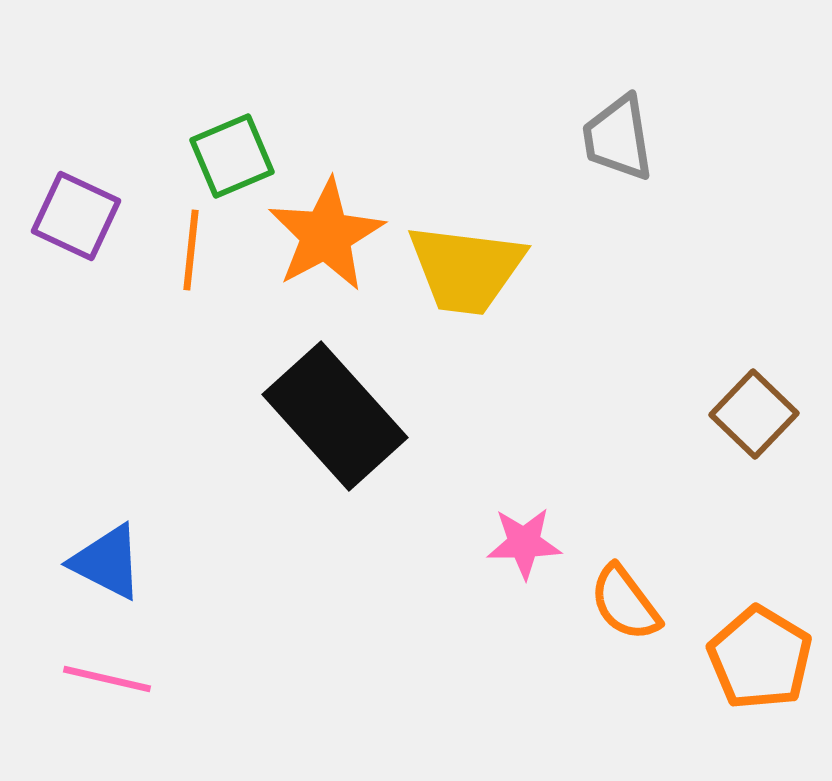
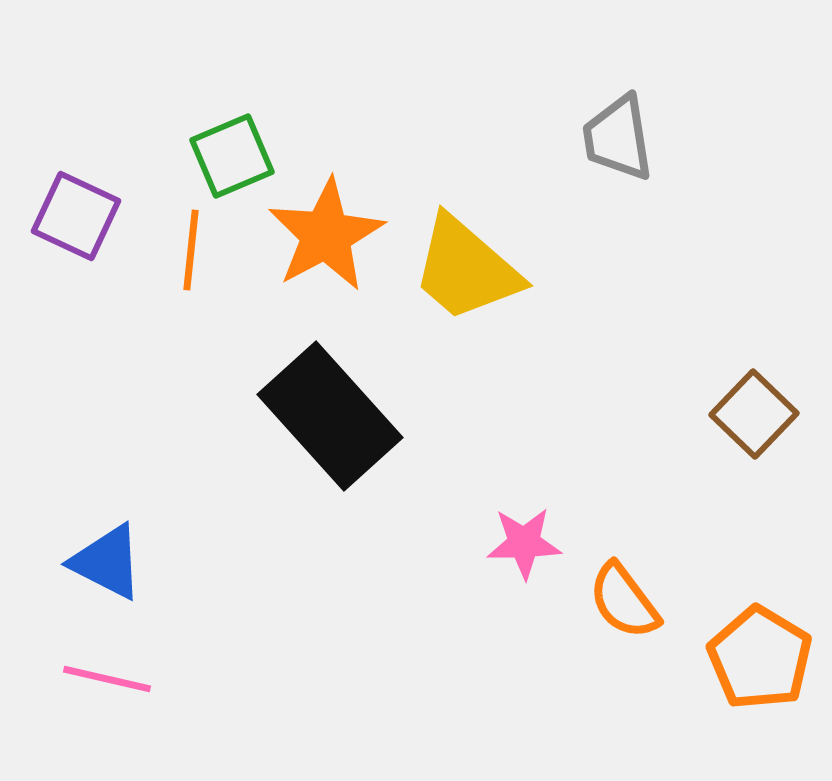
yellow trapezoid: rotated 34 degrees clockwise
black rectangle: moved 5 px left
orange semicircle: moved 1 px left, 2 px up
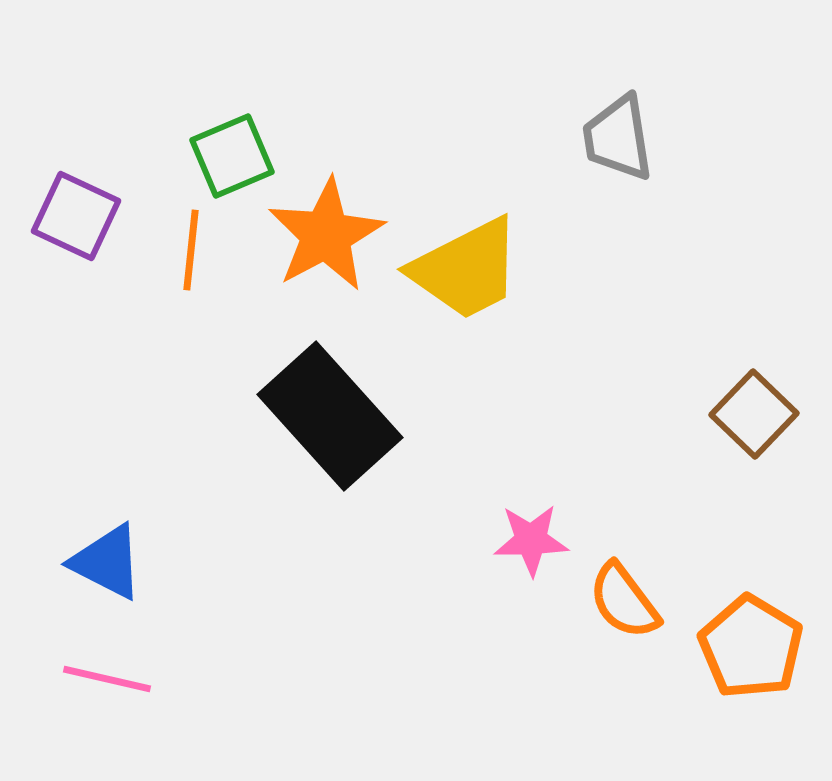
yellow trapezoid: rotated 68 degrees counterclockwise
pink star: moved 7 px right, 3 px up
orange pentagon: moved 9 px left, 11 px up
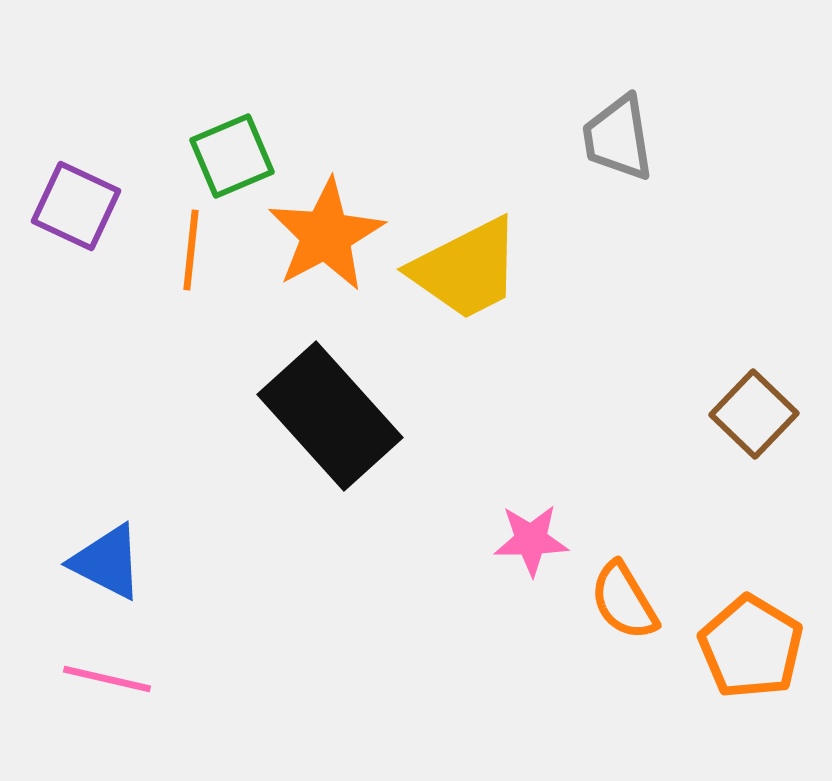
purple square: moved 10 px up
orange semicircle: rotated 6 degrees clockwise
